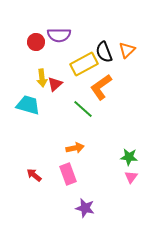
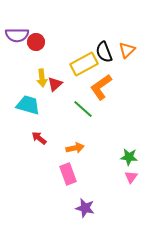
purple semicircle: moved 42 px left
red arrow: moved 5 px right, 37 px up
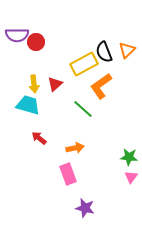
yellow arrow: moved 8 px left, 6 px down
orange L-shape: moved 1 px up
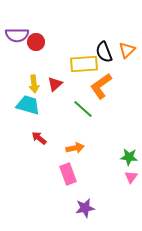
yellow rectangle: rotated 24 degrees clockwise
purple star: rotated 24 degrees counterclockwise
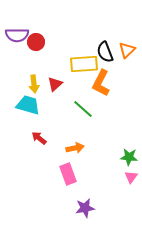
black semicircle: moved 1 px right
orange L-shape: moved 3 px up; rotated 28 degrees counterclockwise
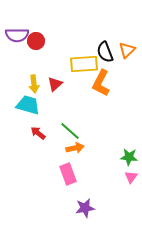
red circle: moved 1 px up
green line: moved 13 px left, 22 px down
red arrow: moved 1 px left, 5 px up
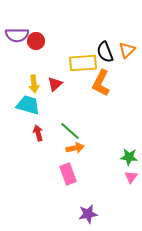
yellow rectangle: moved 1 px left, 1 px up
red arrow: rotated 35 degrees clockwise
purple star: moved 3 px right, 6 px down
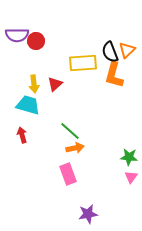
black semicircle: moved 5 px right
orange L-shape: moved 13 px right, 8 px up; rotated 12 degrees counterclockwise
red arrow: moved 16 px left, 2 px down
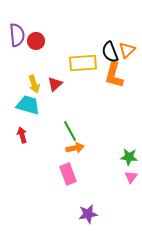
purple semicircle: rotated 95 degrees counterclockwise
yellow arrow: rotated 12 degrees counterclockwise
green line: rotated 20 degrees clockwise
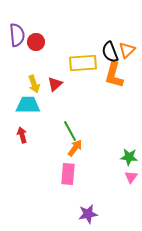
red circle: moved 1 px down
cyan trapezoid: rotated 15 degrees counterclockwise
orange arrow: rotated 42 degrees counterclockwise
pink rectangle: rotated 25 degrees clockwise
